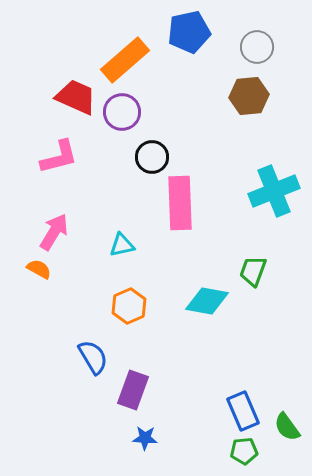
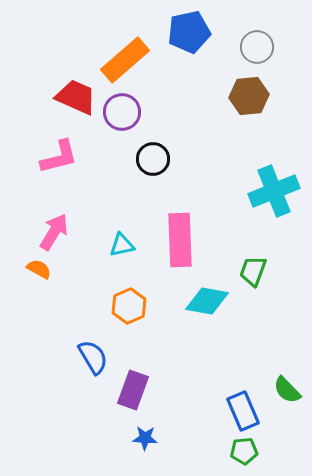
black circle: moved 1 px right, 2 px down
pink rectangle: moved 37 px down
green semicircle: moved 37 px up; rotated 8 degrees counterclockwise
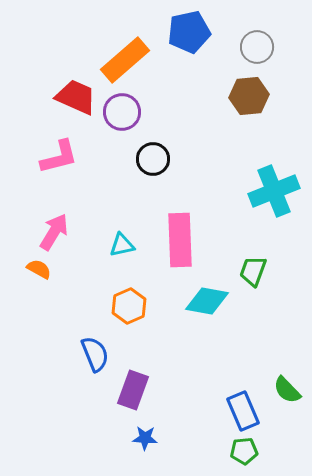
blue semicircle: moved 2 px right, 3 px up; rotated 9 degrees clockwise
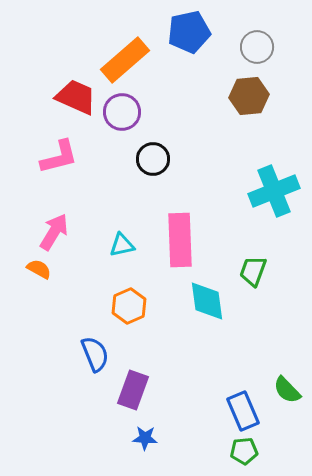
cyan diamond: rotated 72 degrees clockwise
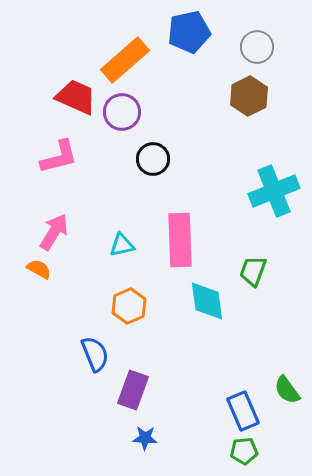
brown hexagon: rotated 21 degrees counterclockwise
green semicircle: rotated 8 degrees clockwise
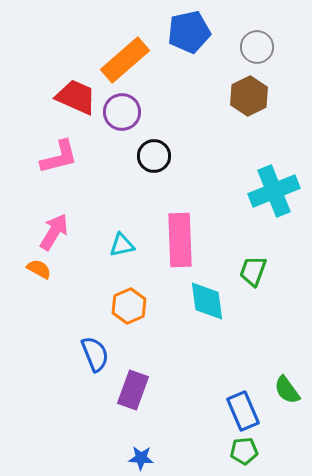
black circle: moved 1 px right, 3 px up
blue star: moved 4 px left, 20 px down
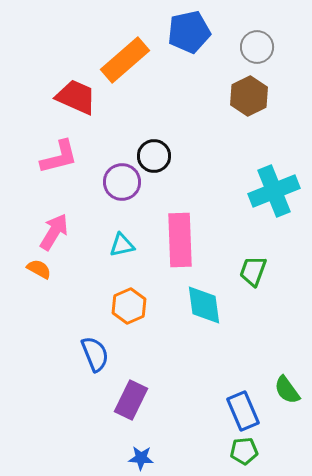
purple circle: moved 70 px down
cyan diamond: moved 3 px left, 4 px down
purple rectangle: moved 2 px left, 10 px down; rotated 6 degrees clockwise
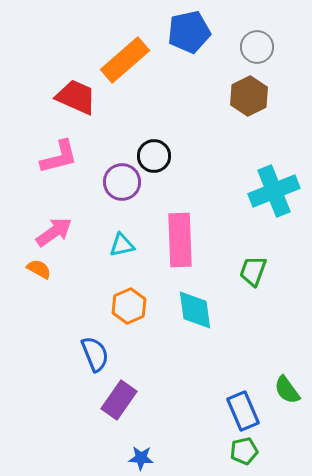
pink arrow: rotated 24 degrees clockwise
cyan diamond: moved 9 px left, 5 px down
purple rectangle: moved 12 px left; rotated 9 degrees clockwise
green pentagon: rotated 8 degrees counterclockwise
